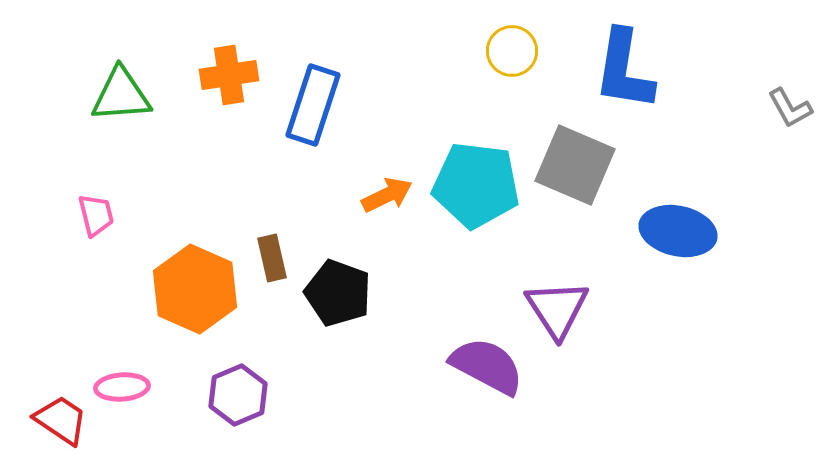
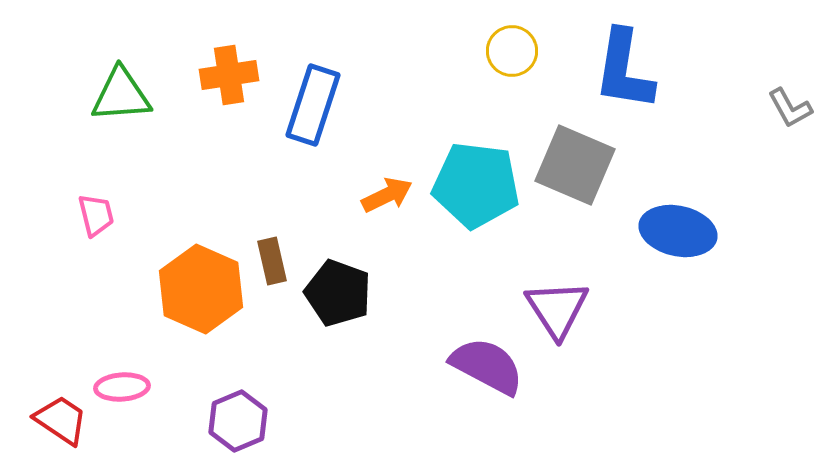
brown rectangle: moved 3 px down
orange hexagon: moved 6 px right
purple hexagon: moved 26 px down
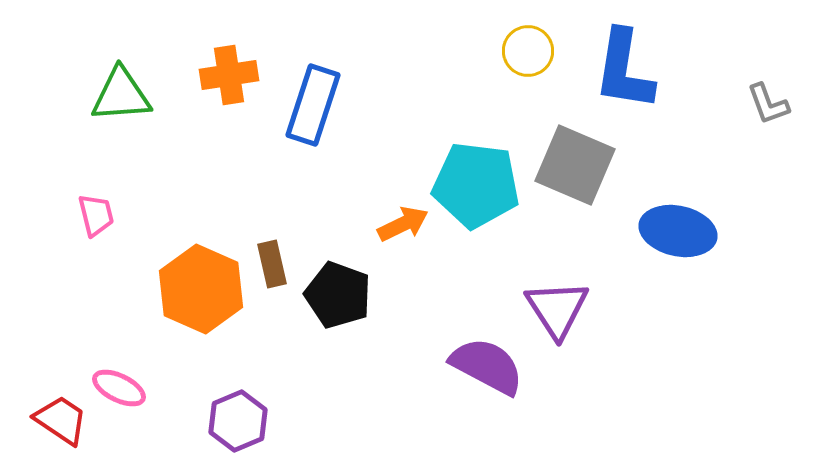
yellow circle: moved 16 px right
gray L-shape: moved 22 px left, 4 px up; rotated 9 degrees clockwise
orange arrow: moved 16 px right, 29 px down
brown rectangle: moved 3 px down
black pentagon: moved 2 px down
pink ellipse: moved 3 px left, 1 px down; rotated 30 degrees clockwise
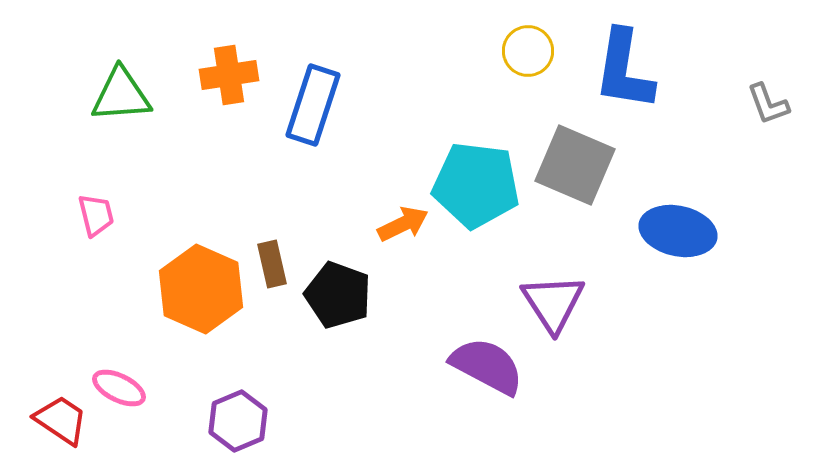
purple triangle: moved 4 px left, 6 px up
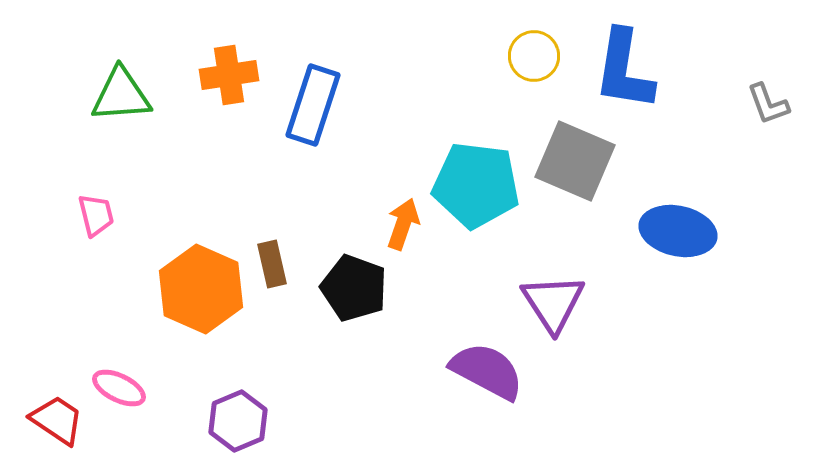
yellow circle: moved 6 px right, 5 px down
gray square: moved 4 px up
orange arrow: rotated 45 degrees counterclockwise
black pentagon: moved 16 px right, 7 px up
purple semicircle: moved 5 px down
red trapezoid: moved 4 px left
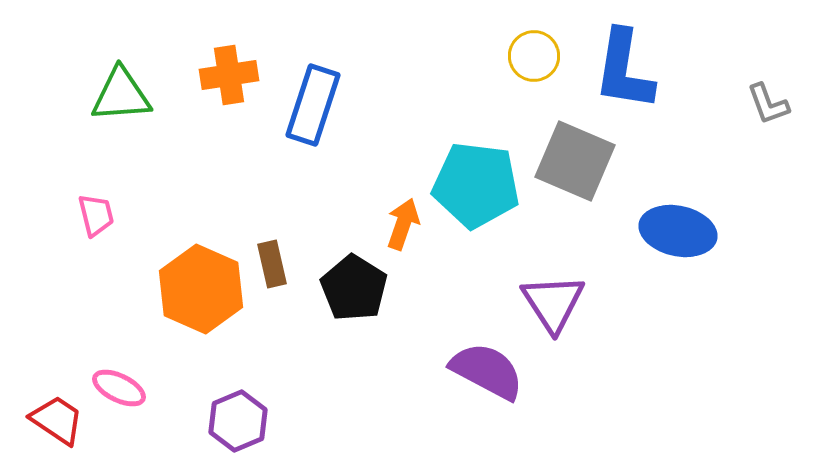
black pentagon: rotated 12 degrees clockwise
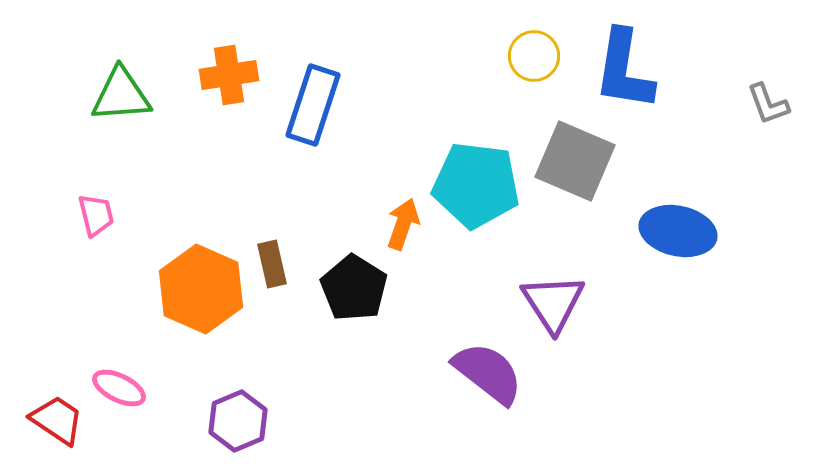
purple semicircle: moved 1 px right, 2 px down; rotated 10 degrees clockwise
